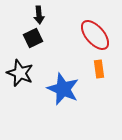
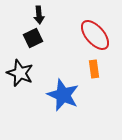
orange rectangle: moved 5 px left
blue star: moved 6 px down
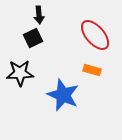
orange rectangle: moved 2 px left, 1 px down; rotated 66 degrees counterclockwise
black star: rotated 24 degrees counterclockwise
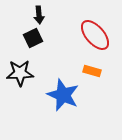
orange rectangle: moved 1 px down
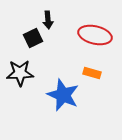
black arrow: moved 9 px right, 5 px down
red ellipse: rotated 36 degrees counterclockwise
orange rectangle: moved 2 px down
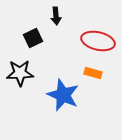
black arrow: moved 8 px right, 4 px up
red ellipse: moved 3 px right, 6 px down
orange rectangle: moved 1 px right
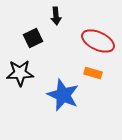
red ellipse: rotated 12 degrees clockwise
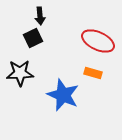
black arrow: moved 16 px left
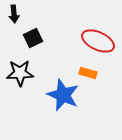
black arrow: moved 26 px left, 2 px up
orange rectangle: moved 5 px left
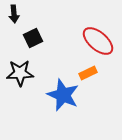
red ellipse: rotated 16 degrees clockwise
orange rectangle: rotated 42 degrees counterclockwise
